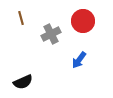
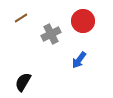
brown line: rotated 72 degrees clockwise
black semicircle: rotated 144 degrees clockwise
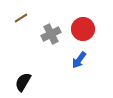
red circle: moved 8 px down
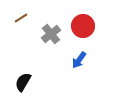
red circle: moved 3 px up
gray cross: rotated 12 degrees counterclockwise
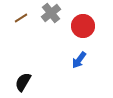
gray cross: moved 21 px up
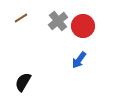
gray cross: moved 7 px right, 8 px down
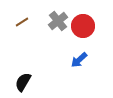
brown line: moved 1 px right, 4 px down
blue arrow: rotated 12 degrees clockwise
